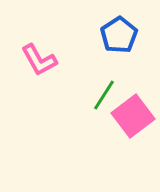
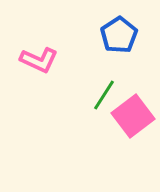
pink L-shape: rotated 36 degrees counterclockwise
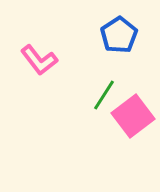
pink L-shape: rotated 27 degrees clockwise
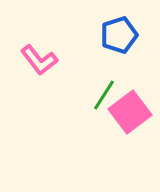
blue pentagon: rotated 15 degrees clockwise
pink square: moved 3 px left, 4 px up
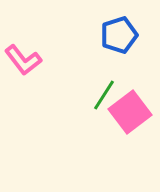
pink L-shape: moved 16 px left
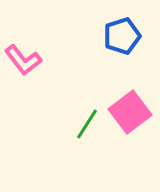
blue pentagon: moved 3 px right, 1 px down
green line: moved 17 px left, 29 px down
